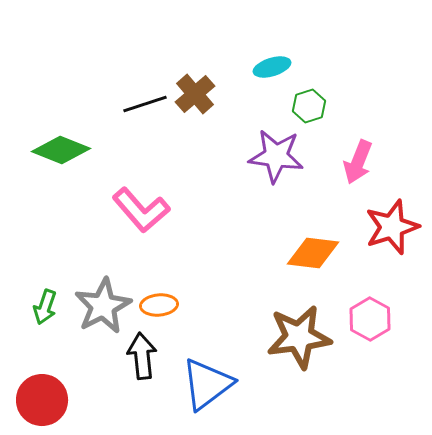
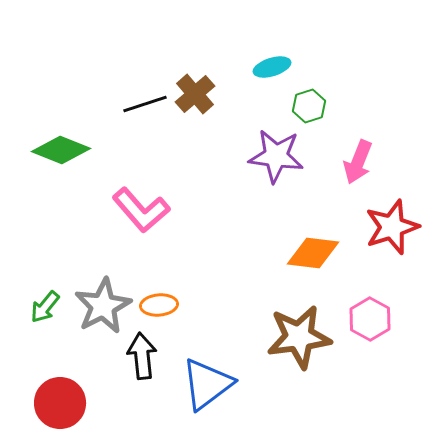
green arrow: rotated 20 degrees clockwise
red circle: moved 18 px right, 3 px down
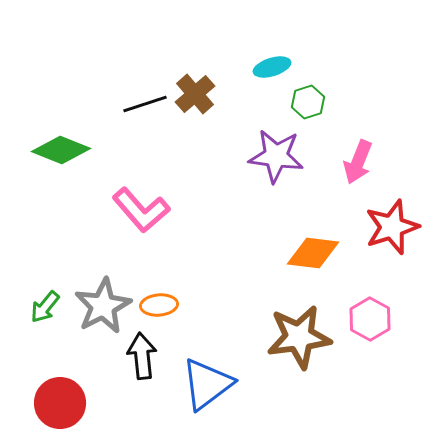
green hexagon: moved 1 px left, 4 px up
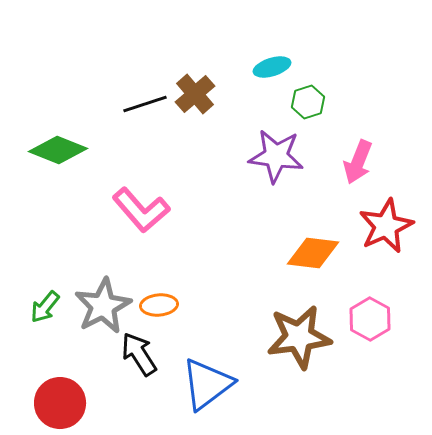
green diamond: moved 3 px left
red star: moved 6 px left, 1 px up; rotated 6 degrees counterclockwise
black arrow: moved 3 px left, 2 px up; rotated 27 degrees counterclockwise
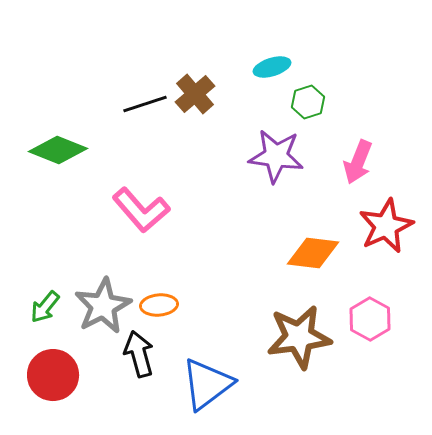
black arrow: rotated 18 degrees clockwise
red circle: moved 7 px left, 28 px up
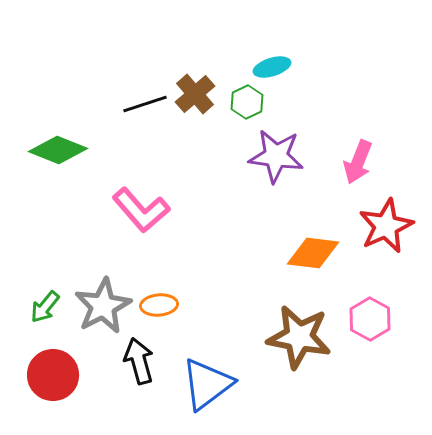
green hexagon: moved 61 px left; rotated 8 degrees counterclockwise
brown star: rotated 18 degrees clockwise
black arrow: moved 7 px down
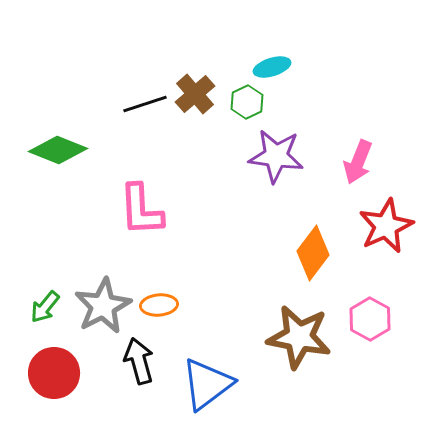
pink L-shape: rotated 38 degrees clockwise
orange diamond: rotated 60 degrees counterclockwise
red circle: moved 1 px right, 2 px up
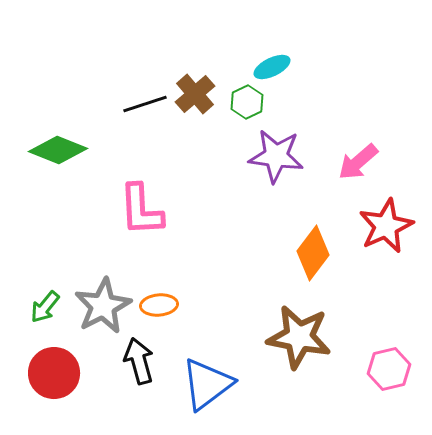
cyan ellipse: rotated 9 degrees counterclockwise
pink arrow: rotated 27 degrees clockwise
pink hexagon: moved 19 px right, 50 px down; rotated 18 degrees clockwise
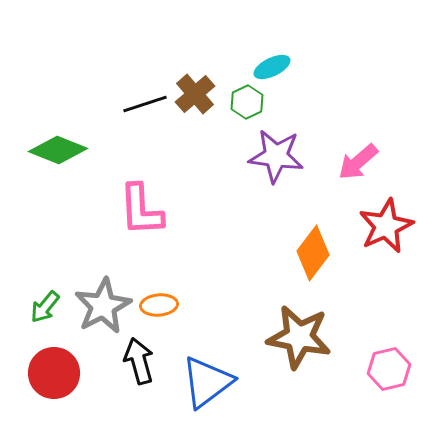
blue triangle: moved 2 px up
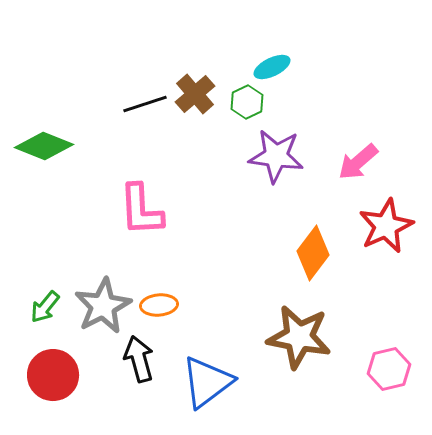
green diamond: moved 14 px left, 4 px up
black arrow: moved 2 px up
red circle: moved 1 px left, 2 px down
